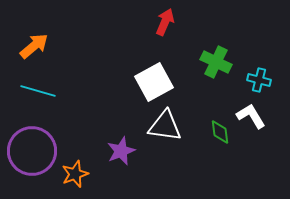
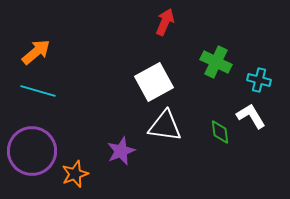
orange arrow: moved 2 px right, 6 px down
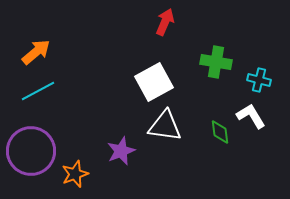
green cross: rotated 16 degrees counterclockwise
cyan line: rotated 44 degrees counterclockwise
purple circle: moved 1 px left
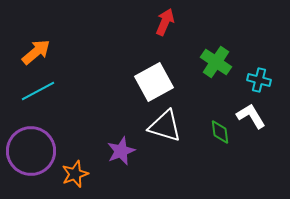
green cross: rotated 24 degrees clockwise
white triangle: rotated 9 degrees clockwise
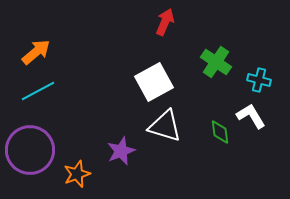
purple circle: moved 1 px left, 1 px up
orange star: moved 2 px right
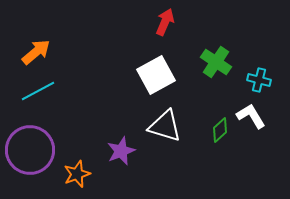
white square: moved 2 px right, 7 px up
green diamond: moved 2 px up; rotated 55 degrees clockwise
